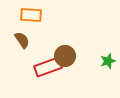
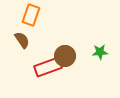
orange rectangle: rotated 75 degrees counterclockwise
green star: moved 8 px left, 9 px up; rotated 14 degrees clockwise
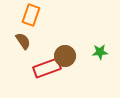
brown semicircle: moved 1 px right, 1 px down
red rectangle: moved 1 px left, 1 px down
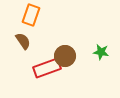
green star: moved 1 px right; rotated 14 degrees clockwise
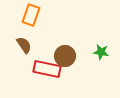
brown semicircle: moved 1 px right, 4 px down
red rectangle: moved 1 px down; rotated 32 degrees clockwise
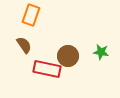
brown circle: moved 3 px right
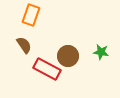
red rectangle: rotated 16 degrees clockwise
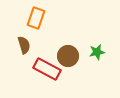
orange rectangle: moved 5 px right, 3 px down
brown semicircle: rotated 18 degrees clockwise
green star: moved 4 px left; rotated 21 degrees counterclockwise
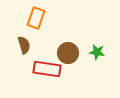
green star: rotated 21 degrees clockwise
brown circle: moved 3 px up
red rectangle: rotated 20 degrees counterclockwise
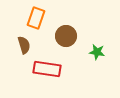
brown circle: moved 2 px left, 17 px up
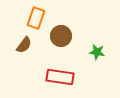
brown circle: moved 5 px left
brown semicircle: rotated 54 degrees clockwise
red rectangle: moved 13 px right, 8 px down
